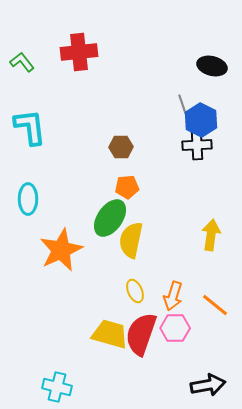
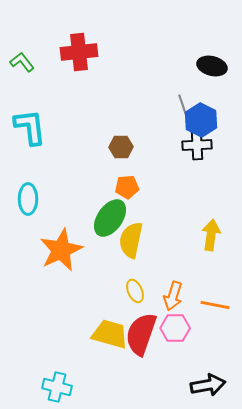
orange line: rotated 28 degrees counterclockwise
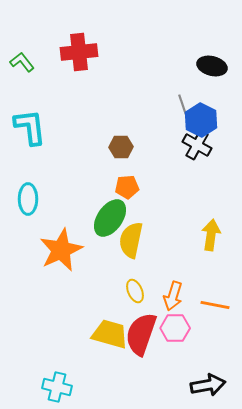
black cross: rotated 32 degrees clockwise
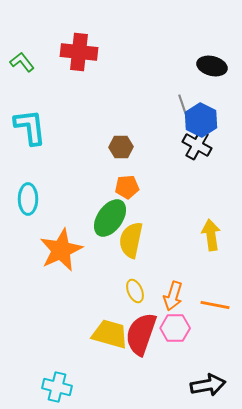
red cross: rotated 12 degrees clockwise
yellow arrow: rotated 16 degrees counterclockwise
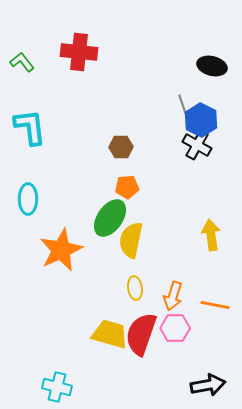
yellow ellipse: moved 3 px up; rotated 15 degrees clockwise
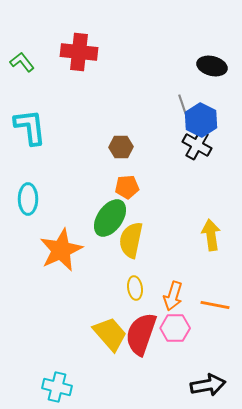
yellow trapezoid: rotated 33 degrees clockwise
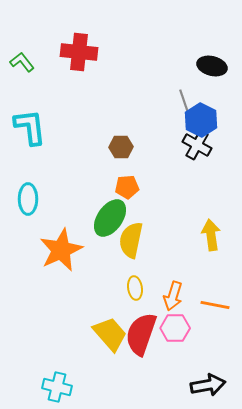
gray line: moved 1 px right, 5 px up
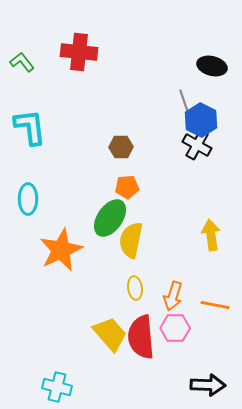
red semicircle: moved 3 px down; rotated 24 degrees counterclockwise
black arrow: rotated 12 degrees clockwise
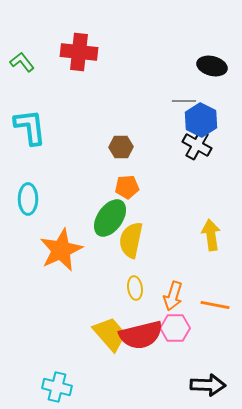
gray line: rotated 70 degrees counterclockwise
red semicircle: moved 2 px up; rotated 99 degrees counterclockwise
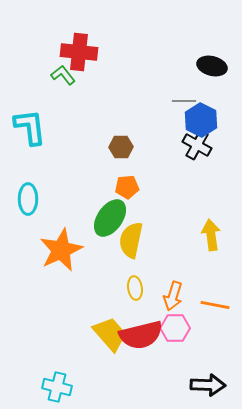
green L-shape: moved 41 px right, 13 px down
